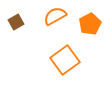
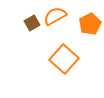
brown square: moved 16 px right, 1 px down
orange square: moved 1 px left, 1 px up; rotated 12 degrees counterclockwise
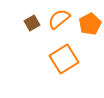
orange semicircle: moved 4 px right, 3 px down; rotated 10 degrees counterclockwise
orange square: rotated 16 degrees clockwise
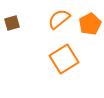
brown square: moved 20 px left; rotated 14 degrees clockwise
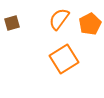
orange semicircle: rotated 15 degrees counterclockwise
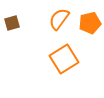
orange pentagon: moved 1 px up; rotated 15 degrees clockwise
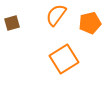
orange semicircle: moved 3 px left, 4 px up
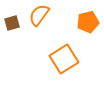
orange semicircle: moved 17 px left
orange pentagon: moved 2 px left, 1 px up
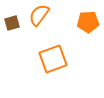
orange pentagon: rotated 10 degrees clockwise
orange square: moved 11 px left; rotated 12 degrees clockwise
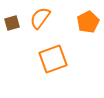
orange semicircle: moved 1 px right, 3 px down
orange pentagon: rotated 25 degrees counterclockwise
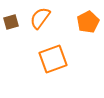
brown square: moved 1 px left, 1 px up
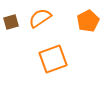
orange semicircle: rotated 20 degrees clockwise
orange pentagon: moved 1 px up
